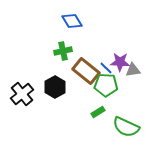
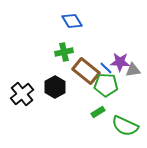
green cross: moved 1 px right, 1 px down
green semicircle: moved 1 px left, 1 px up
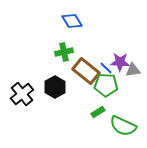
green semicircle: moved 2 px left
